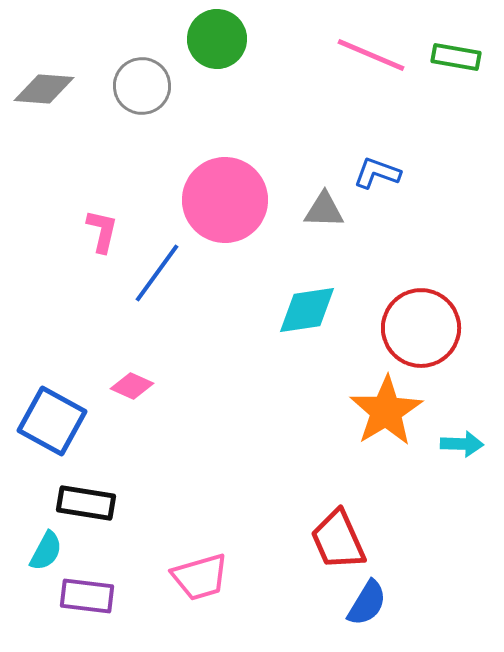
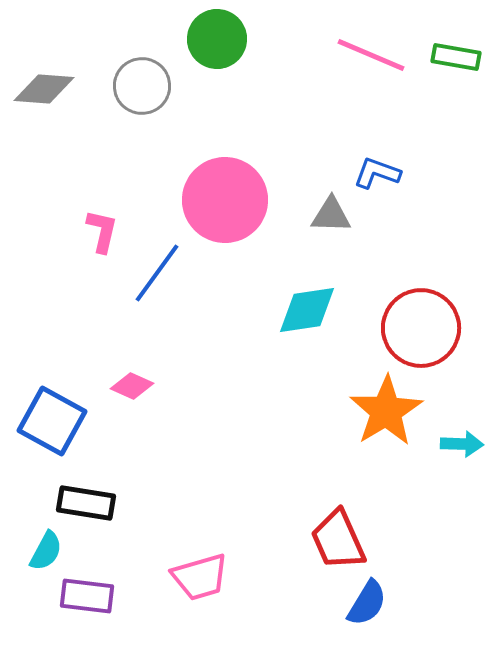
gray triangle: moved 7 px right, 5 px down
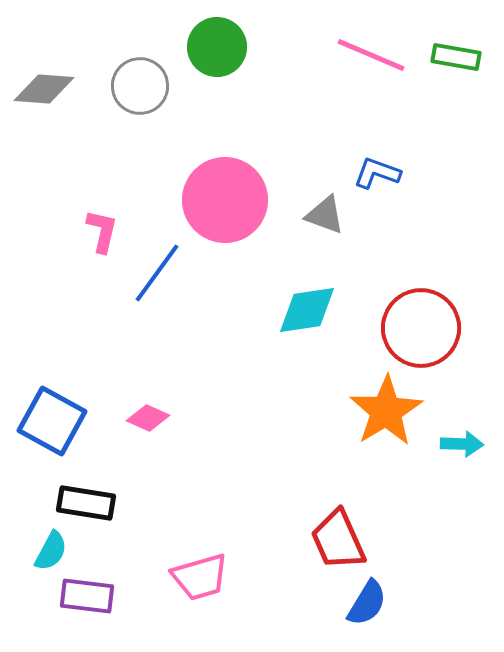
green circle: moved 8 px down
gray circle: moved 2 px left
gray triangle: moved 6 px left; rotated 18 degrees clockwise
pink diamond: moved 16 px right, 32 px down
cyan semicircle: moved 5 px right
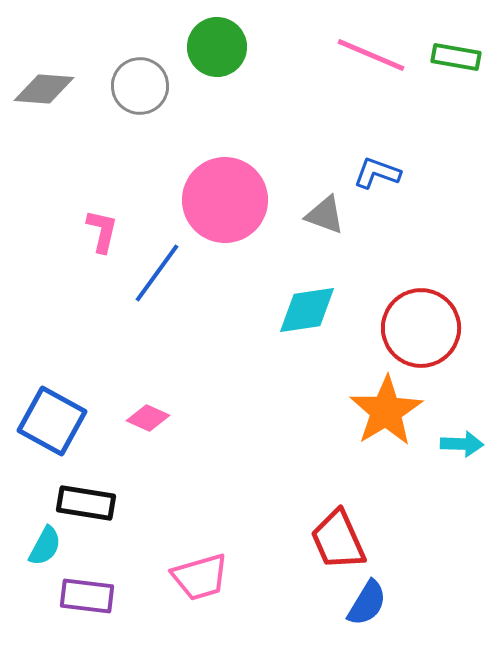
cyan semicircle: moved 6 px left, 5 px up
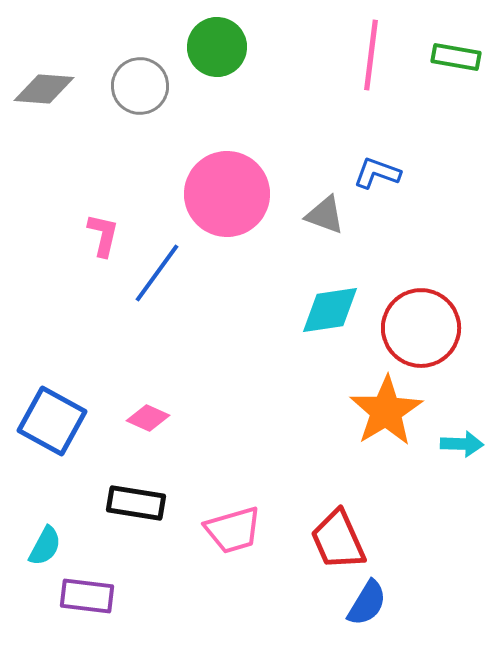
pink line: rotated 74 degrees clockwise
pink circle: moved 2 px right, 6 px up
pink L-shape: moved 1 px right, 4 px down
cyan diamond: moved 23 px right
black rectangle: moved 50 px right
pink trapezoid: moved 33 px right, 47 px up
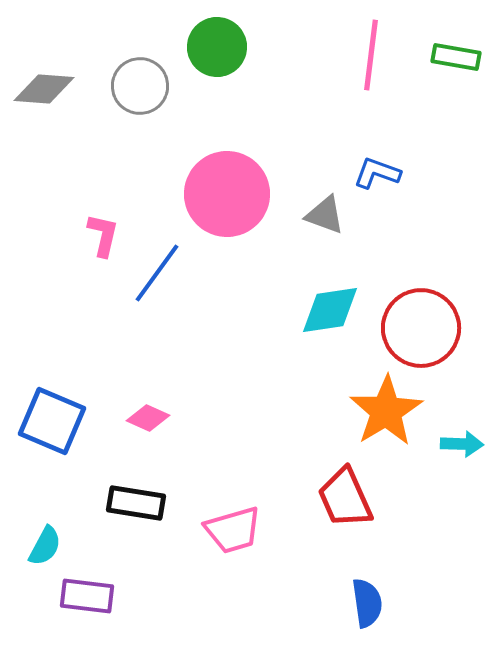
blue square: rotated 6 degrees counterclockwise
red trapezoid: moved 7 px right, 42 px up
blue semicircle: rotated 39 degrees counterclockwise
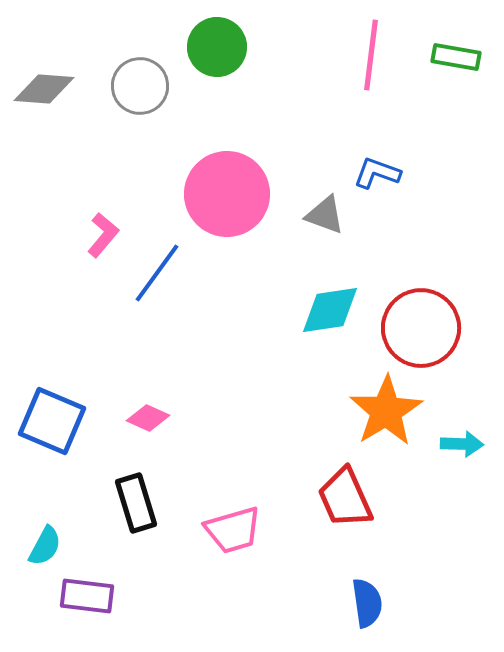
pink L-shape: rotated 27 degrees clockwise
black rectangle: rotated 64 degrees clockwise
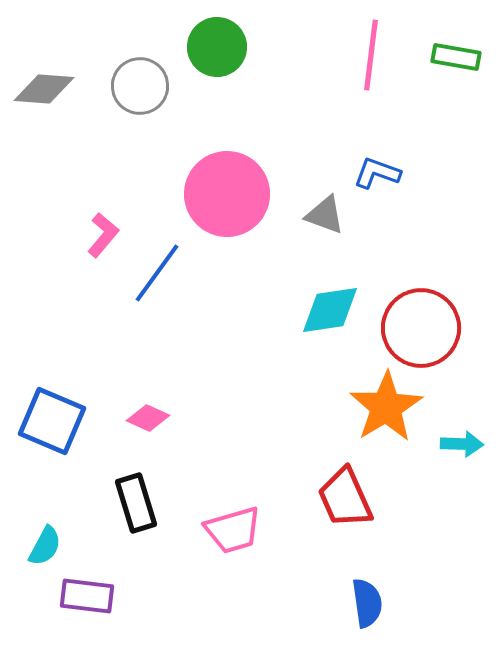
orange star: moved 4 px up
